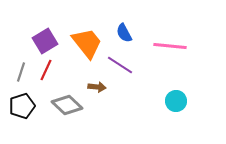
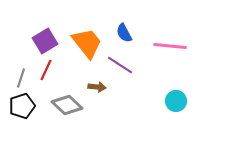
gray line: moved 6 px down
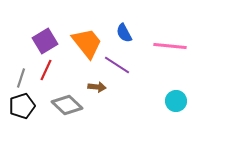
purple line: moved 3 px left
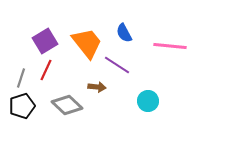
cyan circle: moved 28 px left
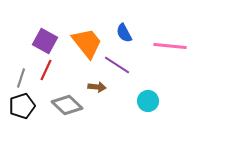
purple square: rotated 30 degrees counterclockwise
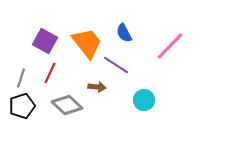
pink line: rotated 52 degrees counterclockwise
purple line: moved 1 px left
red line: moved 4 px right, 3 px down
cyan circle: moved 4 px left, 1 px up
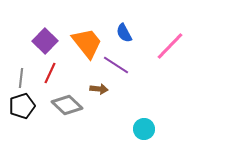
purple square: rotated 15 degrees clockwise
gray line: rotated 12 degrees counterclockwise
brown arrow: moved 2 px right, 2 px down
cyan circle: moved 29 px down
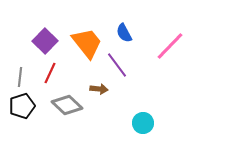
purple line: moved 1 px right; rotated 20 degrees clockwise
gray line: moved 1 px left, 1 px up
cyan circle: moved 1 px left, 6 px up
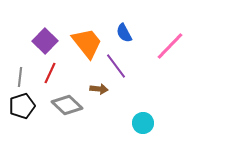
purple line: moved 1 px left, 1 px down
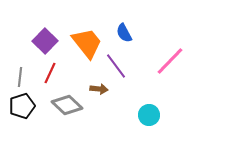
pink line: moved 15 px down
cyan circle: moved 6 px right, 8 px up
